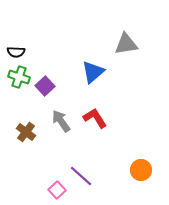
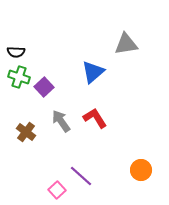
purple square: moved 1 px left, 1 px down
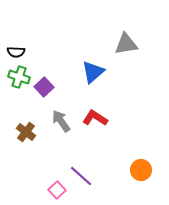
red L-shape: rotated 25 degrees counterclockwise
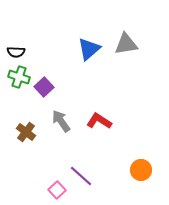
blue triangle: moved 4 px left, 23 px up
red L-shape: moved 4 px right, 3 px down
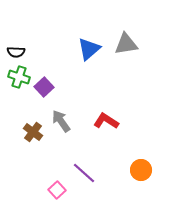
red L-shape: moved 7 px right
brown cross: moved 7 px right
purple line: moved 3 px right, 3 px up
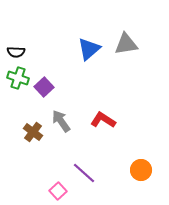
green cross: moved 1 px left, 1 px down
red L-shape: moved 3 px left, 1 px up
pink square: moved 1 px right, 1 px down
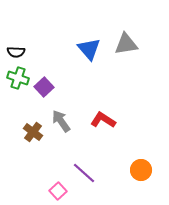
blue triangle: rotated 30 degrees counterclockwise
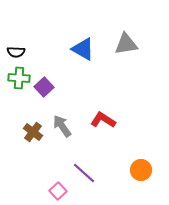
blue triangle: moved 6 px left; rotated 20 degrees counterclockwise
green cross: moved 1 px right; rotated 15 degrees counterclockwise
gray arrow: moved 1 px right, 5 px down
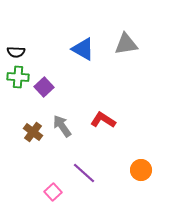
green cross: moved 1 px left, 1 px up
pink square: moved 5 px left, 1 px down
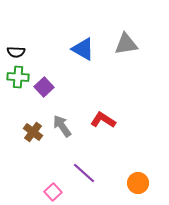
orange circle: moved 3 px left, 13 px down
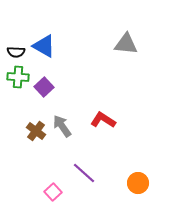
gray triangle: rotated 15 degrees clockwise
blue triangle: moved 39 px left, 3 px up
brown cross: moved 3 px right, 1 px up
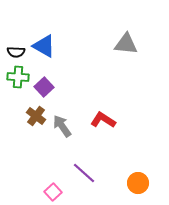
brown cross: moved 15 px up
